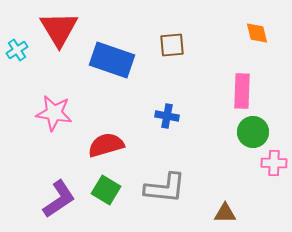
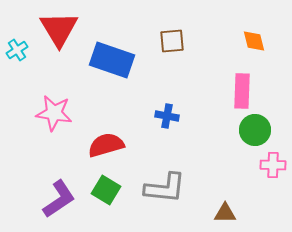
orange diamond: moved 3 px left, 8 px down
brown square: moved 4 px up
green circle: moved 2 px right, 2 px up
pink cross: moved 1 px left, 2 px down
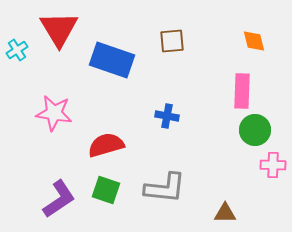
green square: rotated 12 degrees counterclockwise
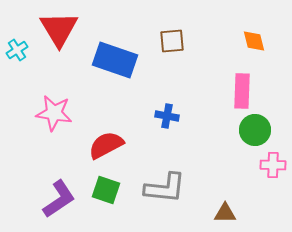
blue rectangle: moved 3 px right
red semicircle: rotated 12 degrees counterclockwise
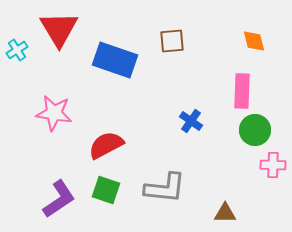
blue cross: moved 24 px right, 5 px down; rotated 25 degrees clockwise
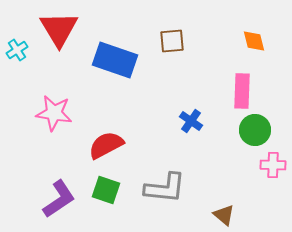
brown triangle: moved 1 px left, 2 px down; rotated 40 degrees clockwise
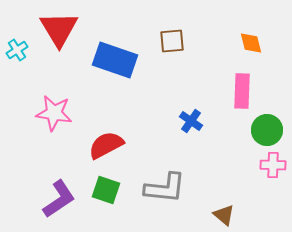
orange diamond: moved 3 px left, 2 px down
green circle: moved 12 px right
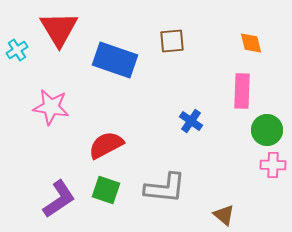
pink star: moved 3 px left, 6 px up
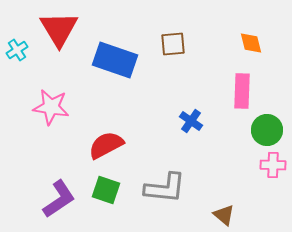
brown square: moved 1 px right, 3 px down
